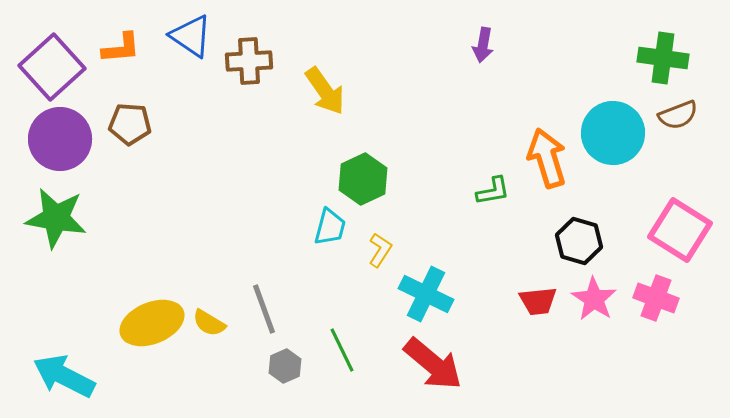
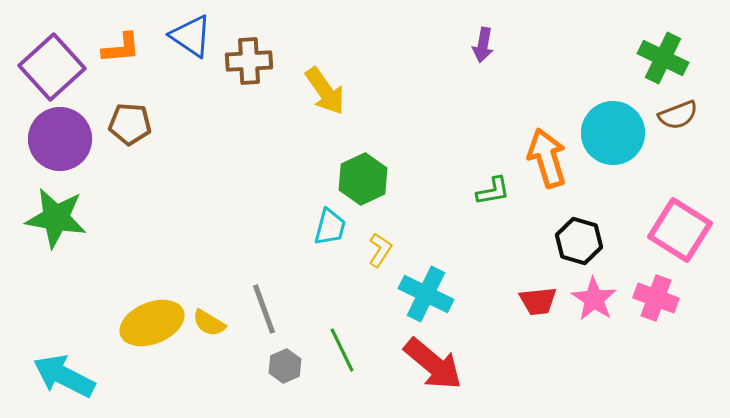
green cross: rotated 18 degrees clockwise
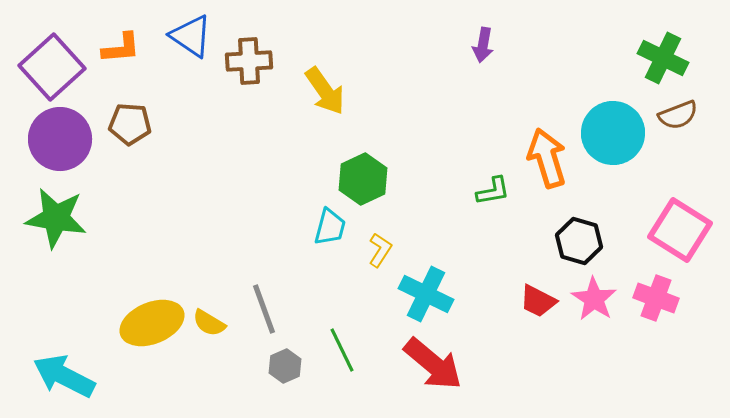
red trapezoid: rotated 33 degrees clockwise
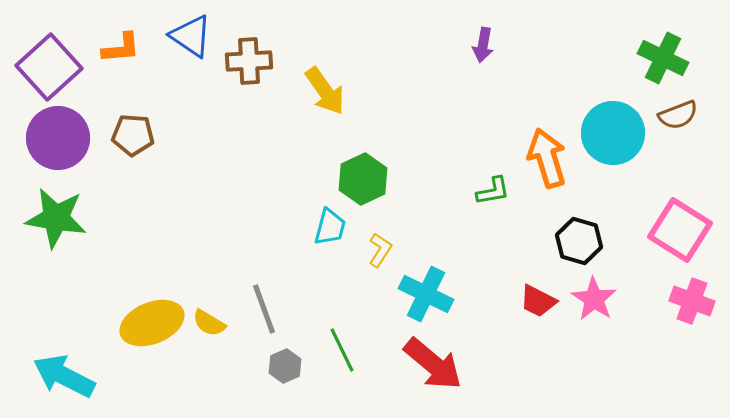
purple square: moved 3 px left
brown pentagon: moved 3 px right, 11 px down
purple circle: moved 2 px left, 1 px up
pink cross: moved 36 px right, 3 px down
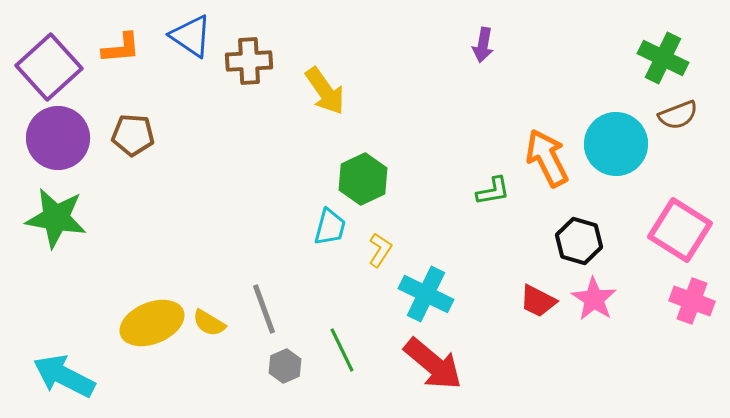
cyan circle: moved 3 px right, 11 px down
orange arrow: rotated 10 degrees counterclockwise
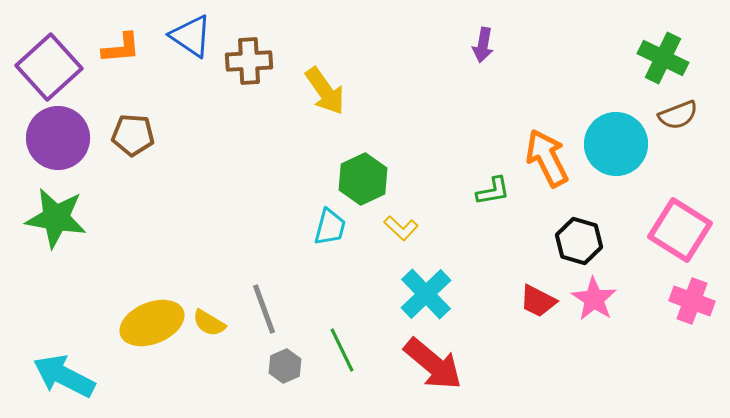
yellow L-shape: moved 21 px right, 22 px up; rotated 100 degrees clockwise
cyan cross: rotated 20 degrees clockwise
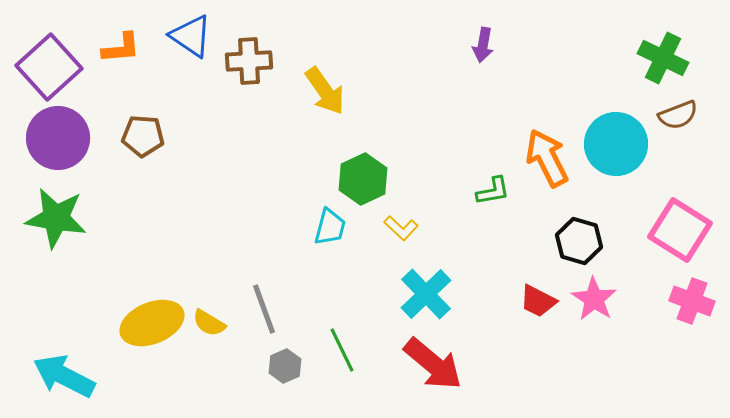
brown pentagon: moved 10 px right, 1 px down
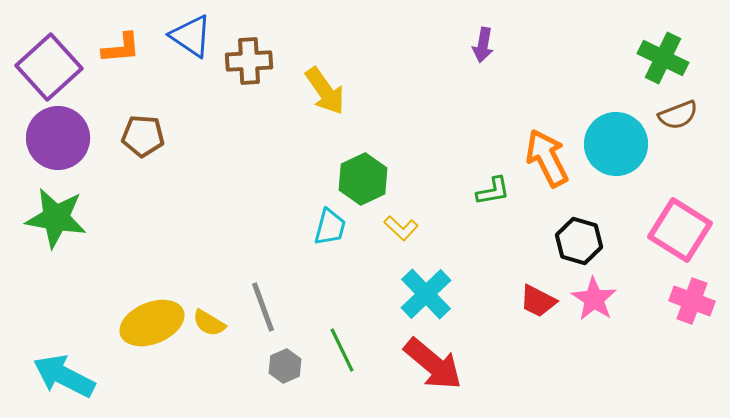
gray line: moved 1 px left, 2 px up
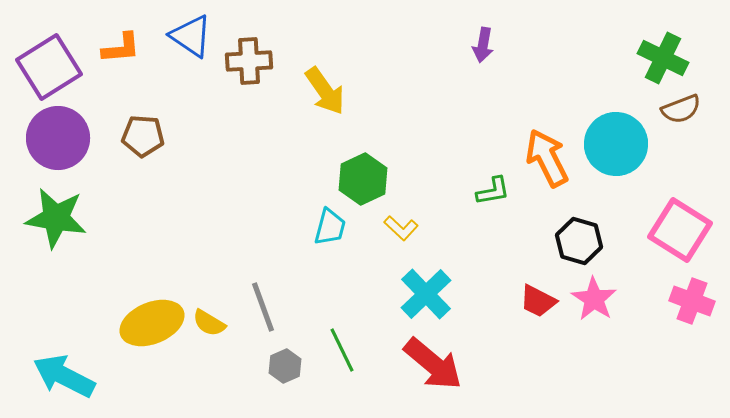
purple square: rotated 10 degrees clockwise
brown semicircle: moved 3 px right, 6 px up
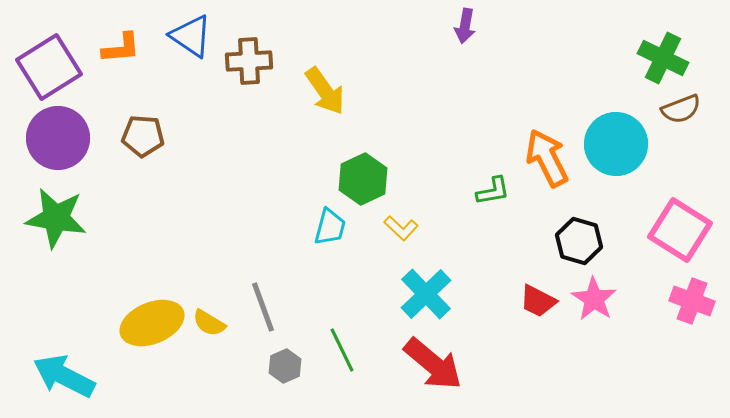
purple arrow: moved 18 px left, 19 px up
